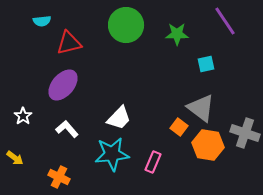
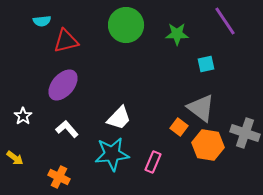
red triangle: moved 3 px left, 2 px up
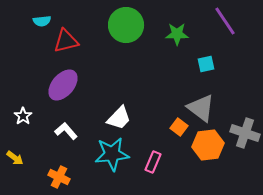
white L-shape: moved 1 px left, 2 px down
orange hexagon: rotated 16 degrees counterclockwise
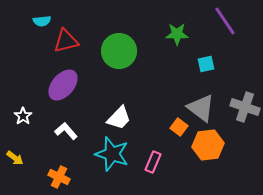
green circle: moved 7 px left, 26 px down
gray cross: moved 26 px up
cyan star: rotated 24 degrees clockwise
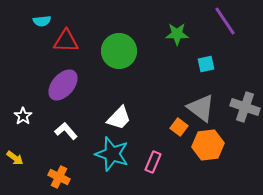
red triangle: rotated 16 degrees clockwise
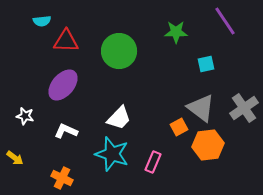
green star: moved 1 px left, 2 px up
gray cross: moved 1 px left, 1 px down; rotated 36 degrees clockwise
white star: moved 2 px right; rotated 24 degrees counterclockwise
orange square: rotated 24 degrees clockwise
white L-shape: rotated 25 degrees counterclockwise
orange cross: moved 3 px right, 1 px down
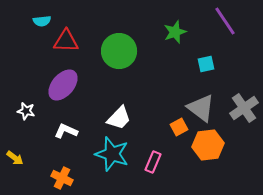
green star: moved 1 px left; rotated 20 degrees counterclockwise
white star: moved 1 px right, 5 px up
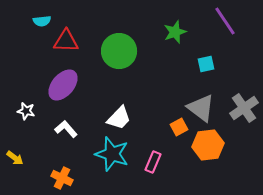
white L-shape: moved 2 px up; rotated 25 degrees clockwise
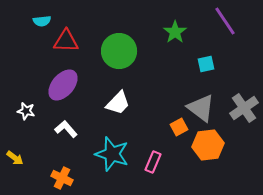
green star: rotated 15 degrees counterclockwise
white trapezoid: moved 1 px left, 15 px up
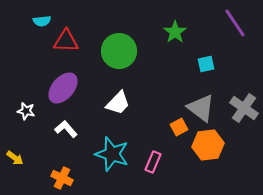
purple line: moved 10 px right, 2 px down
purple ellipse: moved 3 px down
gray cross: rotated 20 degrees counterclockwise
